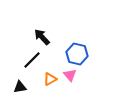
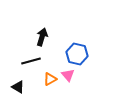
black arrow: rotated 60 degrees clockwise
black line: moved 1 px left, 1 px down; rotated 30 degrees clockwise
pink triangle: moved 2 px left
black triangle: moved 2 px left; rotated 40 degrees clockwise
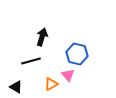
orange triangle: moved 1 px right, 5 px down
black triangle: moved 2 px left
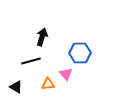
blue hexagon: moved 3 px right, 1 px up; rotated 15 degrees counterclockwise
pink triangle: moved 2 px left, 1 px up
orange triangle: moved 3 px left; rotated 24 degrees clockwise
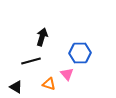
pink triangle: moved 1 px right
orange triangle: moved 1 px right; rotated 24 degrees clockwise
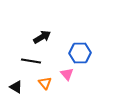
black arrow: rotated 42 degrees clockwise
black line: rotated 24 degrees clockwise
orange triangle: moved 4 px left, 1 px up; rotated 32 degrees clockwise
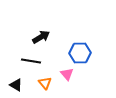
black arrow: moved 1 px left
black triangle: moved 2 px up
